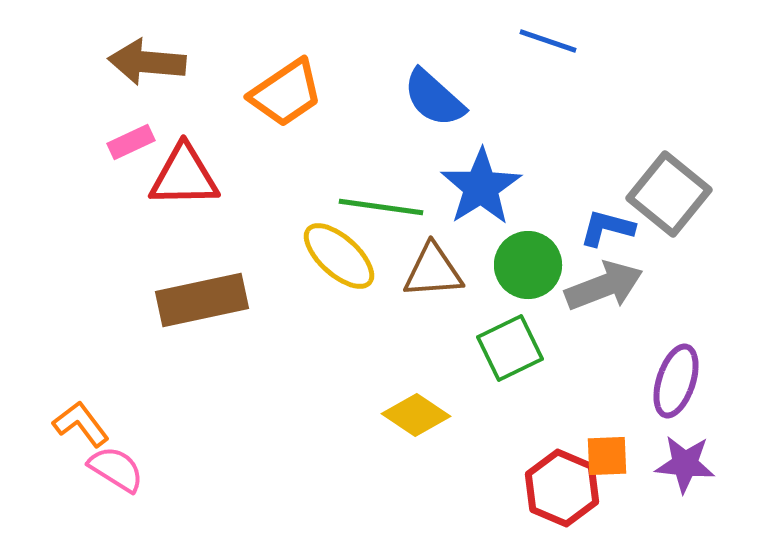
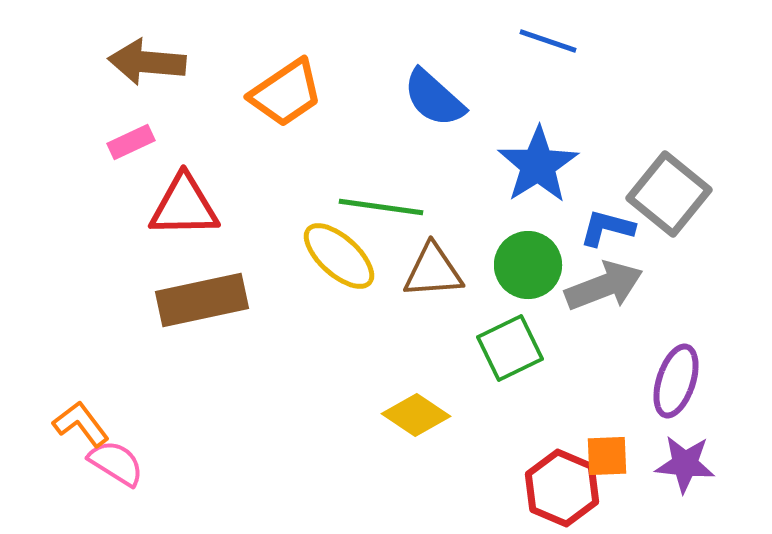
red triangle: moved 30 px down
blue star: moved 57 px right, 22 px up
pink semicircle: moved 6 px up
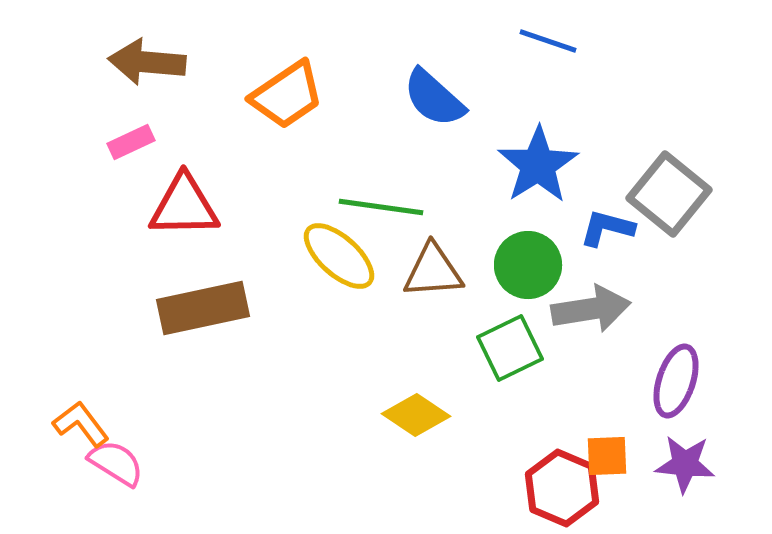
orange trapezoid: moved 1 px right, 2 px down
gray arrow: moved 13 px left, 23 px down; rotated 12 degrees clockwise
brown rectangle: moved 1 px right, 8 px down
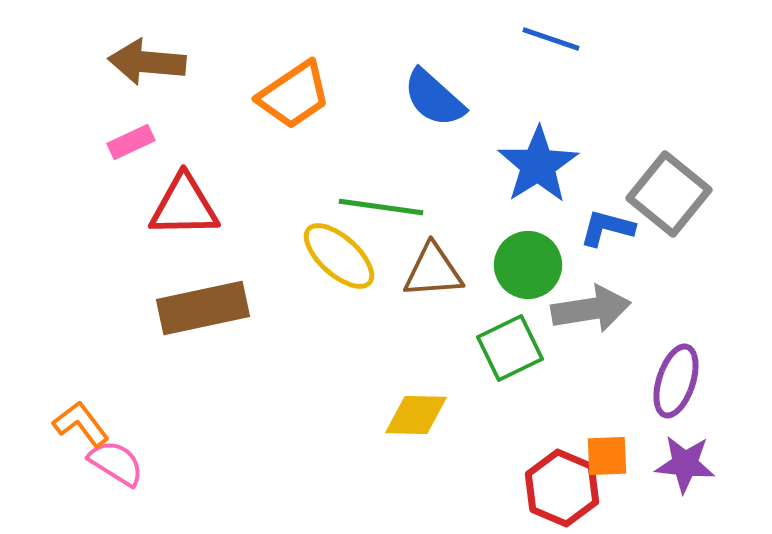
blue line: moved 3 px right, 2 px up
orange trapezoid: moved 7 px right
yellow diamond: rotated 32 degrees counterclockwise
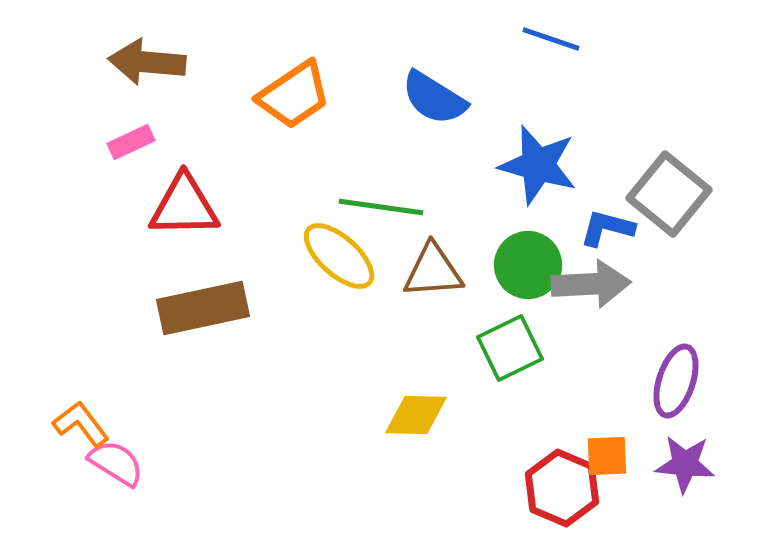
blue semicircle: rotated 10 degrees counterclockwise
blue star: rotated 24 degrees counterclockwise
gray arrow: moved 25 px up; rotated 6 degrees clockwise
